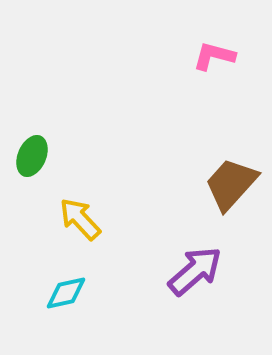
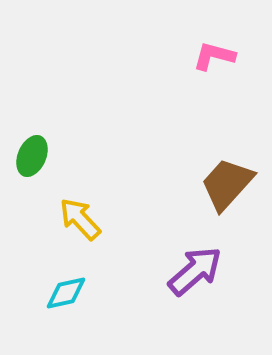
brown trapezoid: moved 4 px left
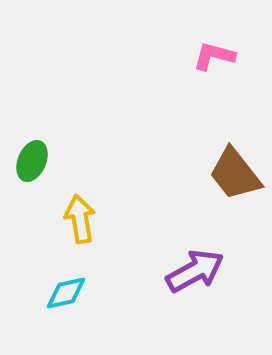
green ellipse: moved 5 px down
brown trapezoid: moved 8 px right, 10 px up; rotated 80 degrees counterclockwise
yellow arrow: rotated 33 degrees clockwise
purple arrow: rotated 12 degrees clockwise
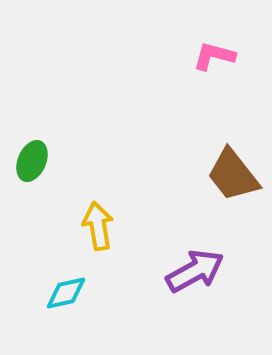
brown trapezoid: moved 2 px left, 1 px down
yellow arrow: moved 18 px right, 7 px down
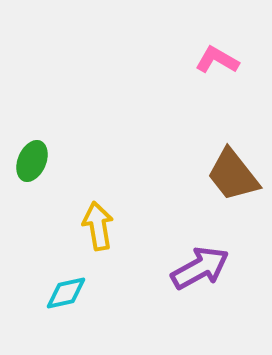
pink L-shape: moved 3 px right, 4 px down; rotated 15 degrees clockwise
purple arrow: moved 5 px right, 3 px up
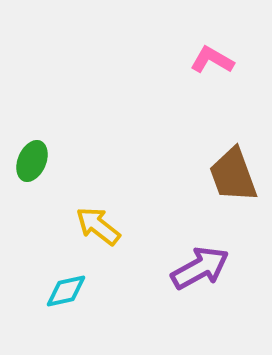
pink L-shape: moved 5 px left
brown trapezoid: rotated 18 degrees clockwise
yellow arrow: rotated 42 degrees counterclockwise
cyan diamond: moved 2 px up
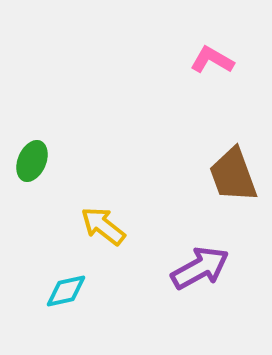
yellow arrow: moved 5 px right
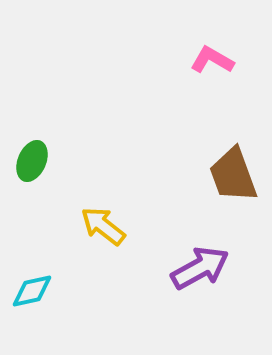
cyan diamond: moved 34 px left
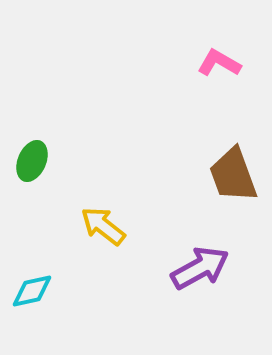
pink L-shape: moved 7 px right, 3 px down
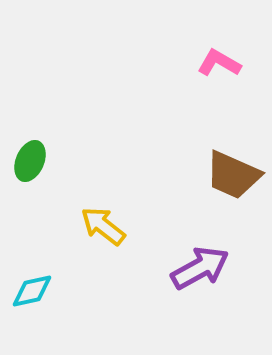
green ellipse: moved 2 px left
brown trapezoid: rotated 46 degrees counterclockwise
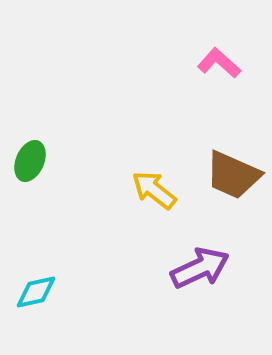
pink L-shape: rotated 12 degrees clockwise
yellow arrow: moved 51 px right, 36 px up
purple arrow: rotated 4 degrees clockwise
cyan diamond: moved 4 px right, 1 px down
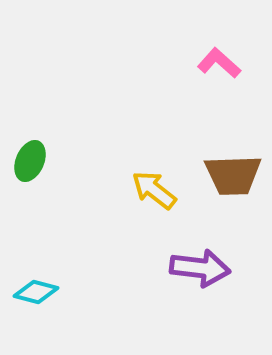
brown trapezoid: rotated 26 degrees counterclockwise
purple arrow: rotated 32 degrees clockwise
cyan diamond: rotated 27 degrees clockwise
